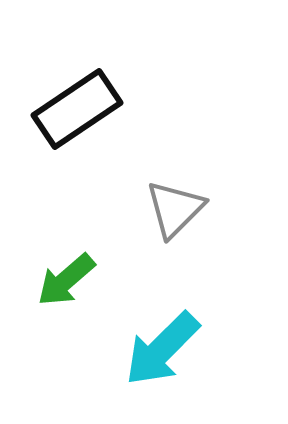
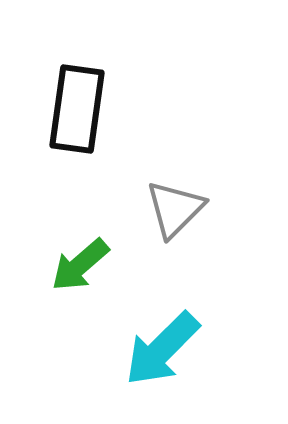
black rectangle: rotated 48 degrees counterclockwise
green arrow: moved 14 px right, 15 px up
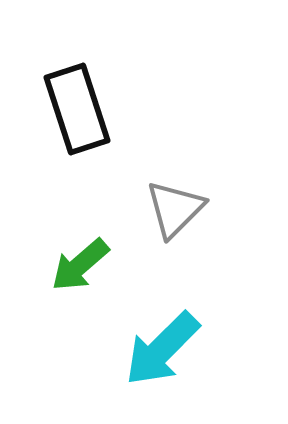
black rectangle: rotated 26 degrees counterclockwise
